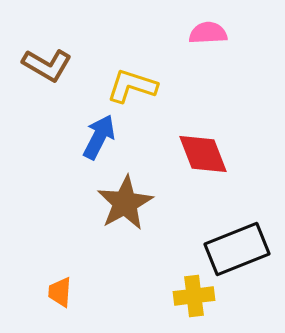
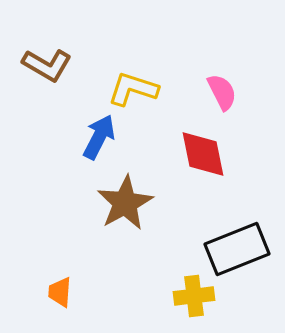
pink semicircle: moved 14 px right, 59 px down; rotated 66 degrees clockwise
yellow L-shape: moved 1 px right, 3 px down
red diamond: rotated 10 degrees clockwise
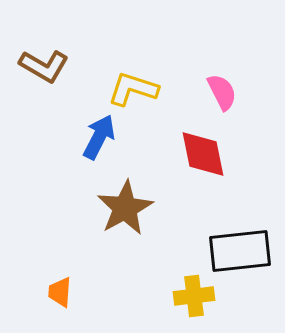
brown L-shape: moved 3 px left, 1 px down
brown star: moved 5 px down
black rectangle: moved 3 px right, 2 px down; rotated 16 degrees clockwise
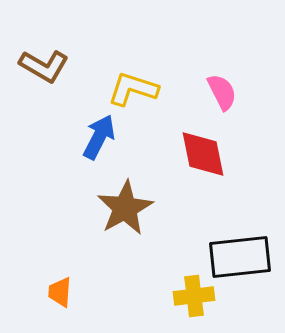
black rectangle: moved 6 px down
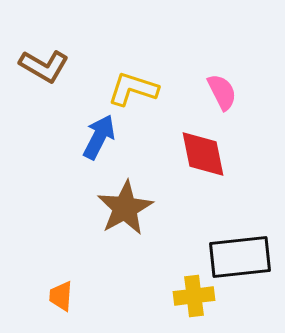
orange trapezoid: moved 1 px right, 4 px down
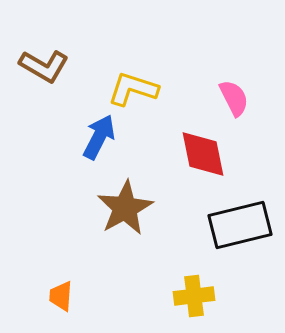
pink semicircle: moved 12 px right, 6 px down
black rectangle: moved 32 px up; rotated 8 degrees counterclockwise
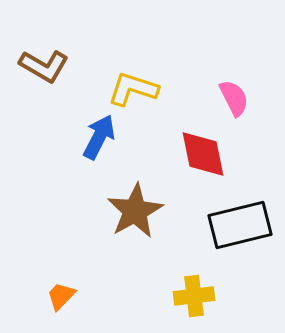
brown star: moved 10 px right, 3 px down
orange trapezoid: rotated 40 degrees clockwise
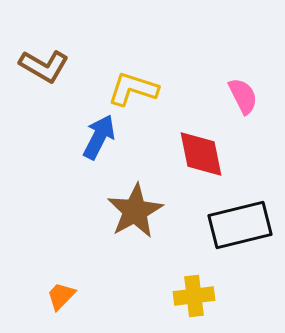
pink semicircle: moved 9 px right, 2 px up
red diamond: moved 2 px left
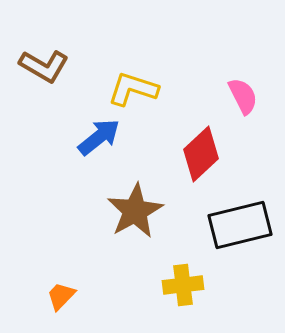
blue arrow: rotated 24 degrees clockwise
red diamond: rotated 58 degrees clockwise
yellow cross: moved 11 px left, 11 px up
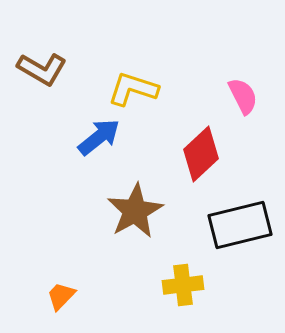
brown L-shape: moved 2 px left, 3 px down
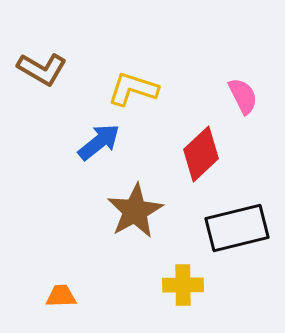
blue arrow: moved 5 px down
black rectangle: moved 3 px left, 3 px down
yellow cross: rotated 6 degrees clockwise
orange trapezoid: rotated 44 degrees clockwise
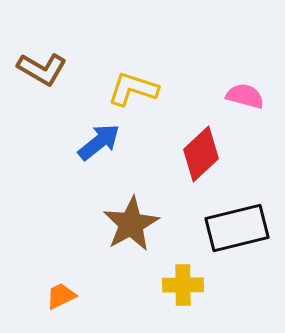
pink semicircle: moved 2 px right; rotated 48 degrees counterclockwise
brown star: moved 4 px left, 13 px down
orange trapezoid: rotated 24 degrees counterclockwise
